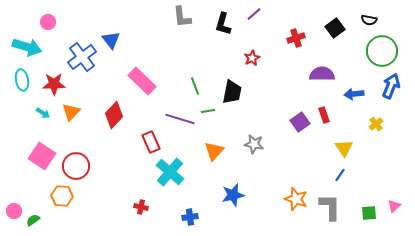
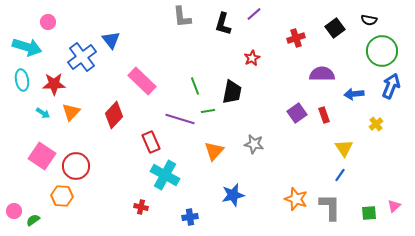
purple square at (300, 122): moved 3 px left, 9 px up
cyan cross at (170, 172): moved 5 px left, 3 px down; rotated 12 degrees counterclockwise
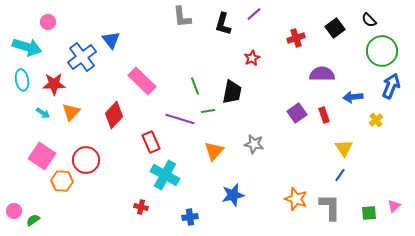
black semicircle at (369, 20): rotated 35 degrees clockwise
blue arrow at (354, 94): moved 1 px left, 3 px down
yellow cross at (376, 124): moved 4 px up
red circle at (76, 166): moved 10 px right, 6 px up
orange hexagon at (62, 196): moved 15 px up
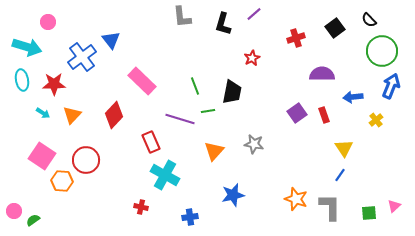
orange triangle at (71, 112): moved 1 px right, 3 px down
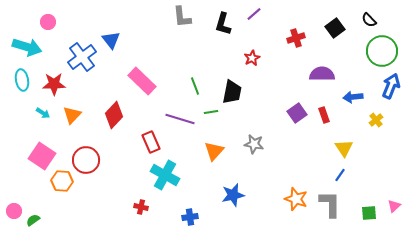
green line at (208, 111): moved 3 px right, 1 px down
gray L-shape at (330, 207): moved 3 px up
